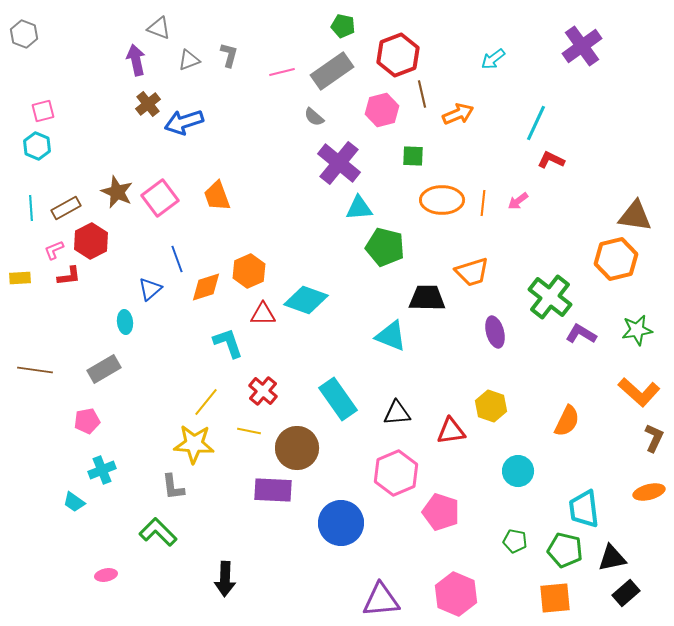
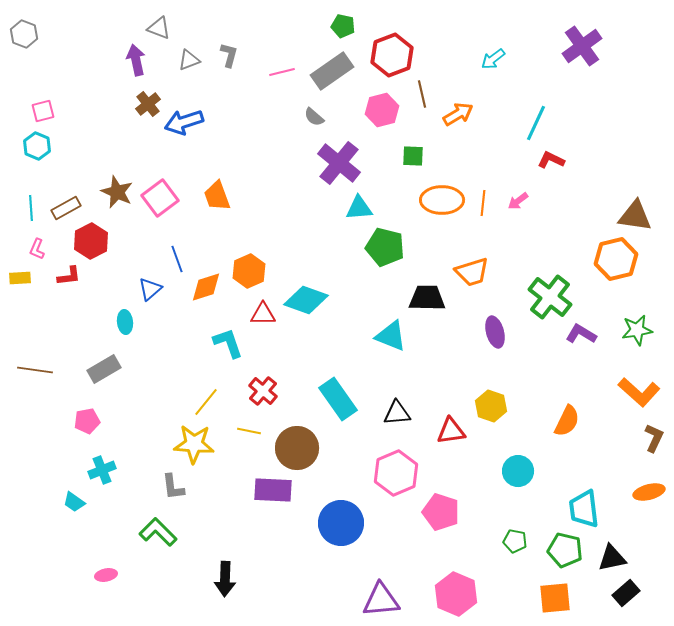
red hexagon at (398, 55): moved 6 px left
orange arrow at (458, 114): rotated 8 degrees counterclockwise
pink L-shape at (54, 250): moved 17 px left, 1 px up; rotated 45 degrees counterclockwise
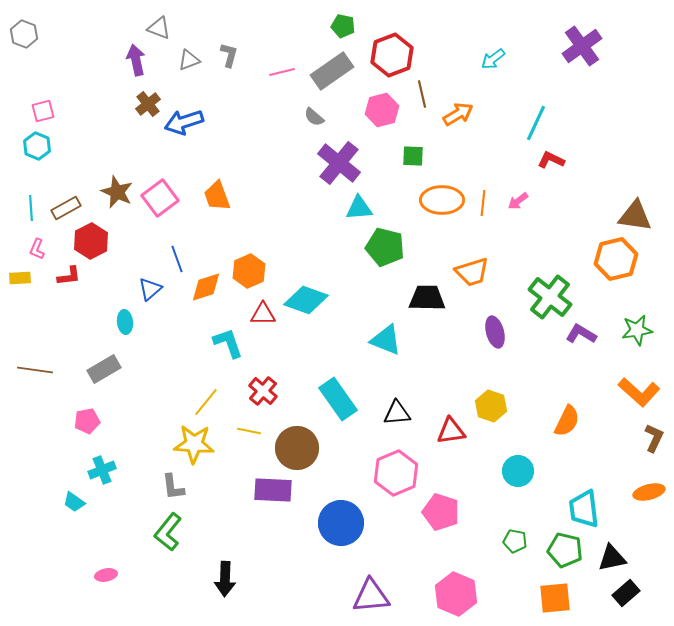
cyan triangle at (391, 336): moved 5 px left, 4 px down
green L-shape at (158, 532): moved 10 px right; rotated 96 degrees counterclockwise
purple triangle at (381, 600): moved 10 px left, 4 px up
